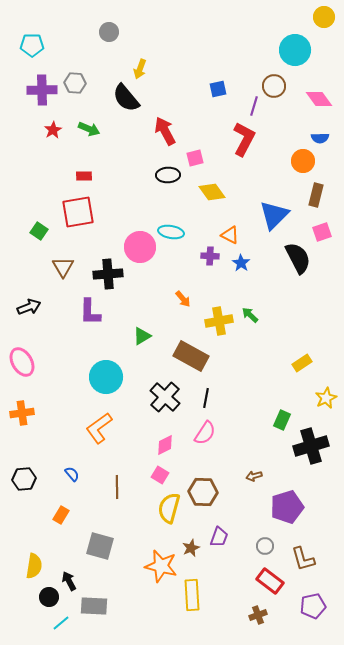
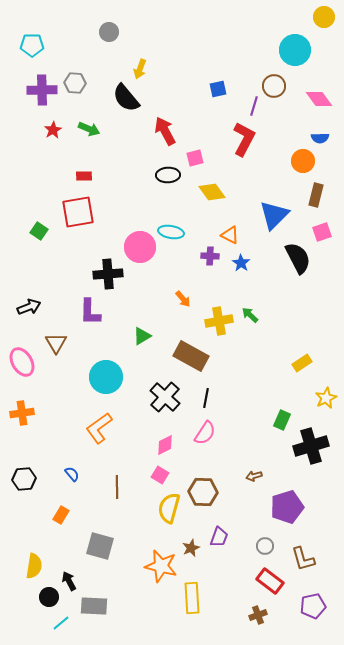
brown triangle at (63, 267): moved 7 px left, 76 px down
yellow rectangle at (192, 595): moved 3 px down
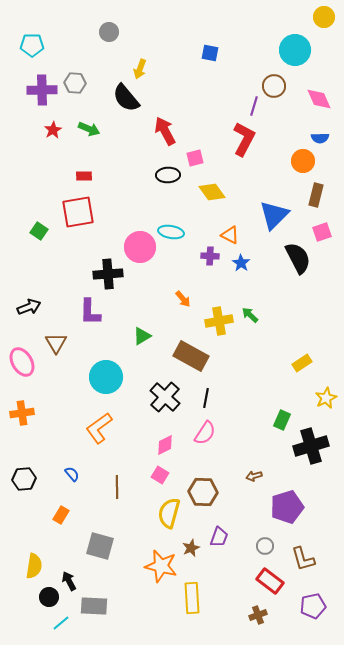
blue square at (218, 89): moved 8 px left, 36 px up; rotated 24 degrees clockwise
pink diamond at (319, 99): rotated 12 degrees clockwise
yellow semicircle at (169, 508): moved 5 px down
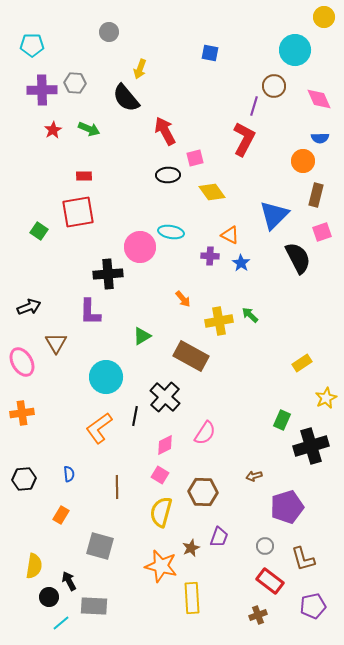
black line at (206, 398): moved 71 px left, 18 px down
blue semicircle at (72, 474): moved 3 px left; rotated 35 degrees clockwise
yellow semicircle at (169, 513): moved 8 px left, 1 px up
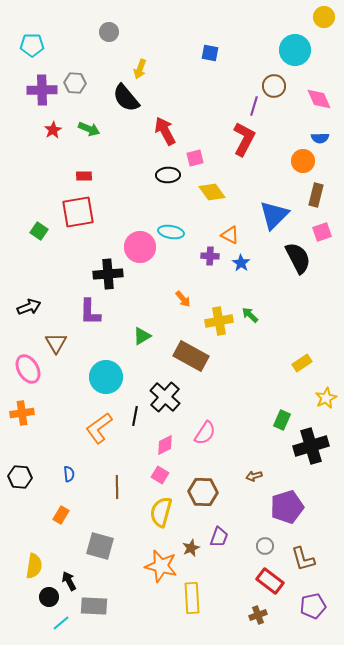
pink ellipse at (22, 362): moved 6 px right, 7 px down
black hexagon at (24, 479): moved 4 px left, 2 px up; rotated 10 degrees clockwise
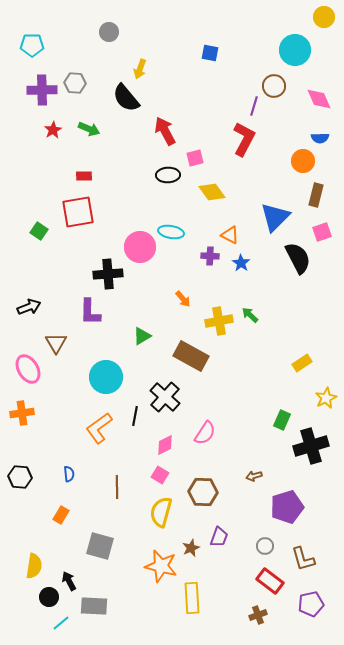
blue triangle at (274, 215): moved 1 px right, 2 px down
purple pentagon at (313, 606): moved 2 px left, 2 px up
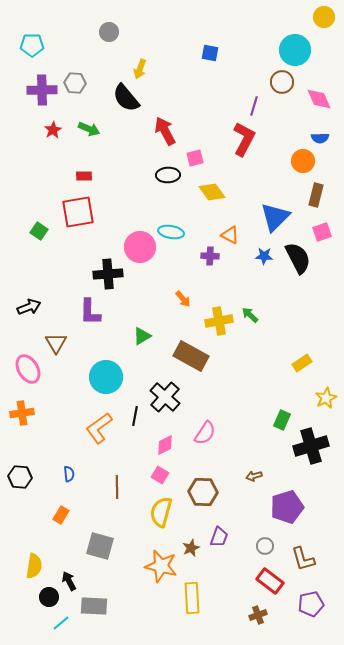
brown circle at (274, 86): moved 8 px right, 4 px up
blue star at (241, 263): moved 23 px right, 7 px up; rotated 30 degrees counterclockwise
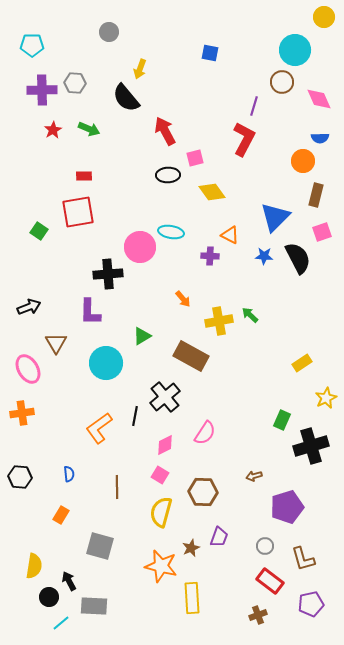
cyan circle at (106, 377): moved 14 px up
black cross at (165, 397): rotated 8 degrees clockwise
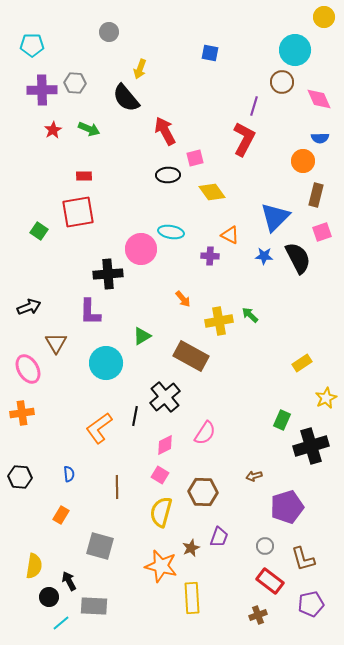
pink circle at (140, 247): moved 1 px right, 2 px down
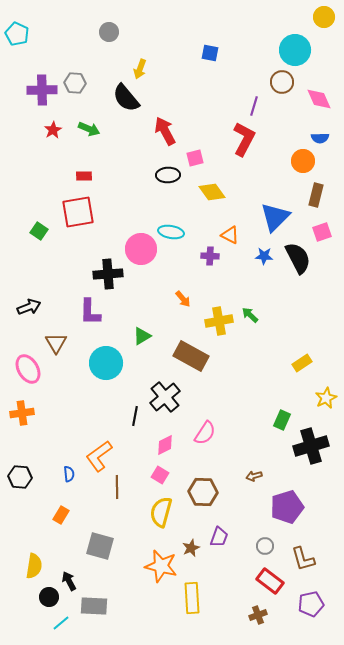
cyan pentagon at (32, 45): moved 15 px left, 11 px up; rotated 25 degrees clockwise
orange L-shape at (99, 428): moved 28 px down
